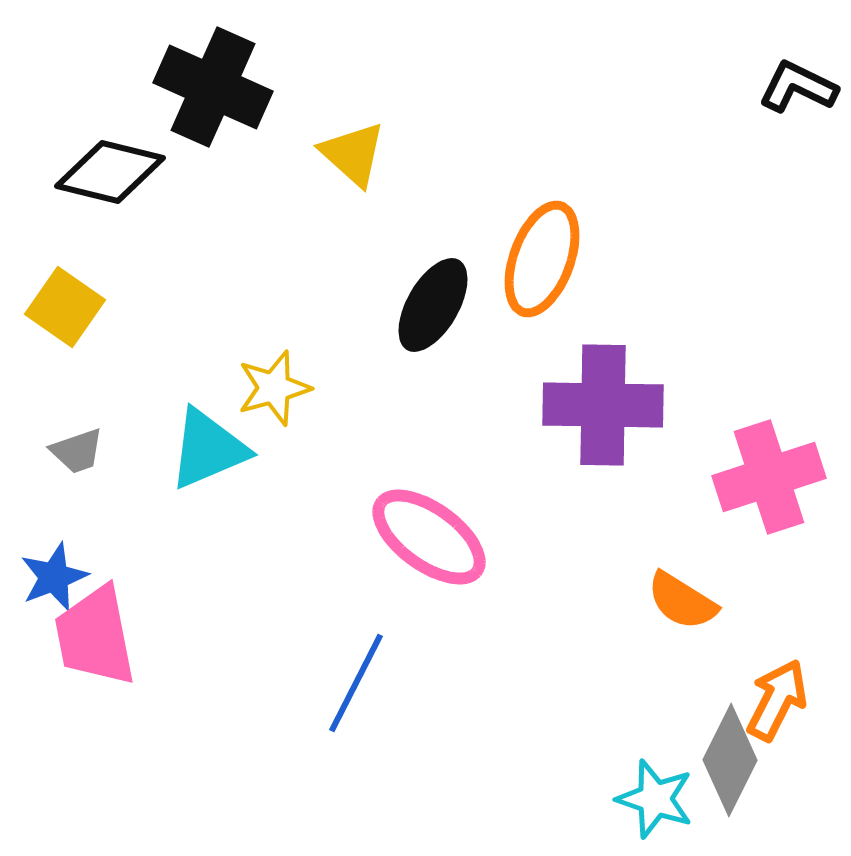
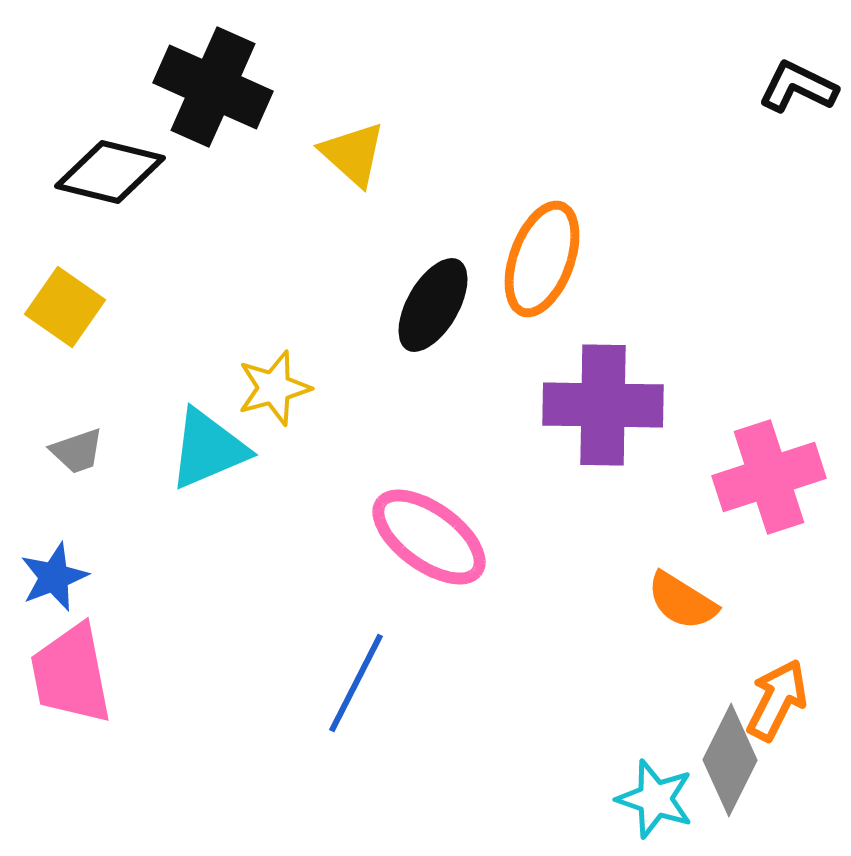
pink trapezoid: moved 24 px left, 38 px down
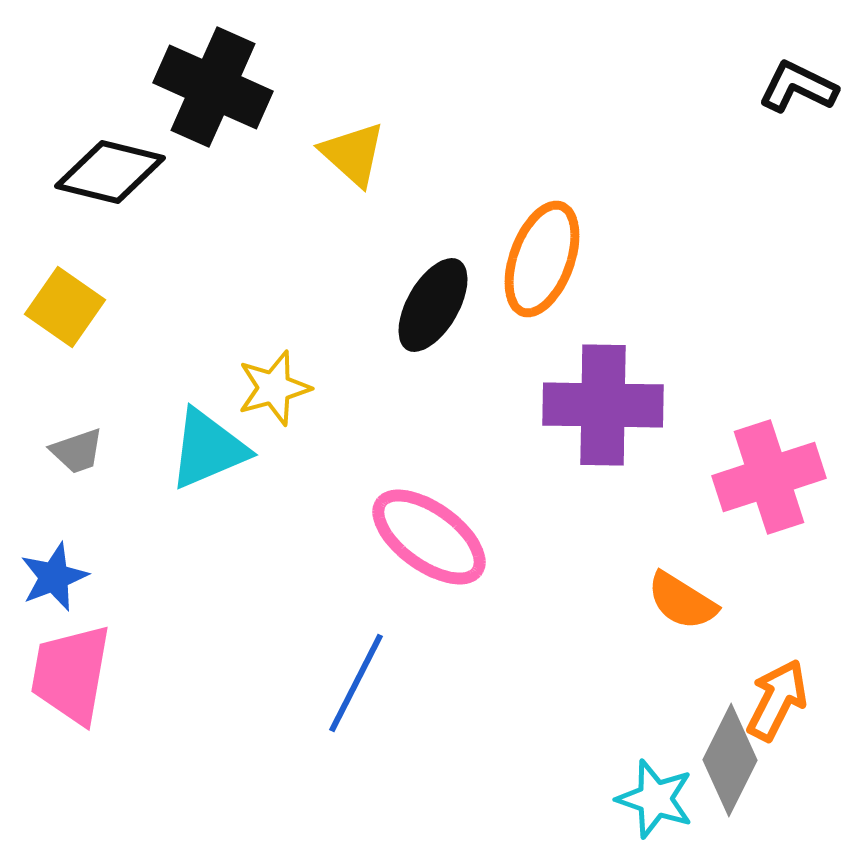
pink trapezoid: rotated 21 degrees clockwise
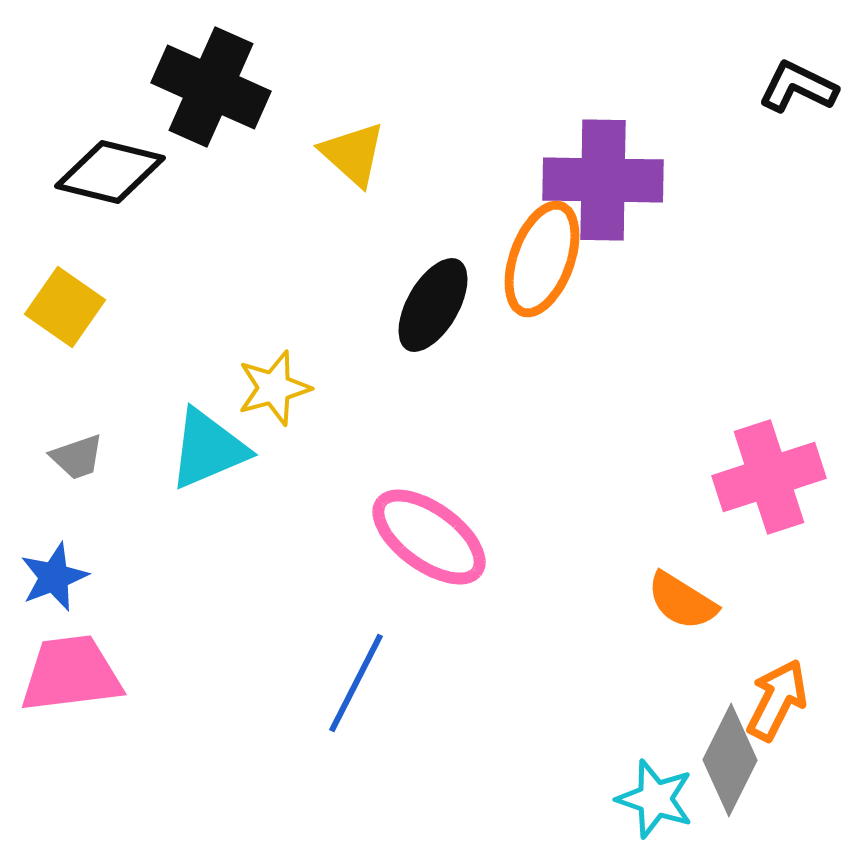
black cross: moved 2 px left
purple cross: moved 225 px up
gray trapezoid: moved 6 px down
pink trapezoid: rotated 73 degrees clockwise
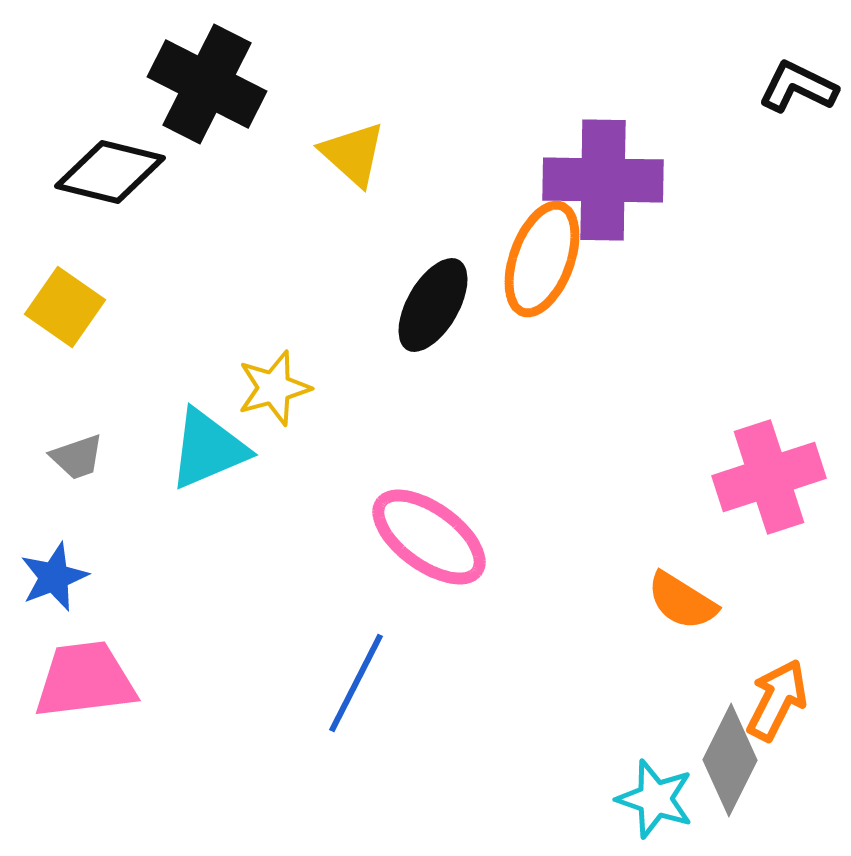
black cross: moved 4 px left, 3 px up; rotated 3 degrees clockwise
pink trapezoid: moved 14 px right, 6 px down
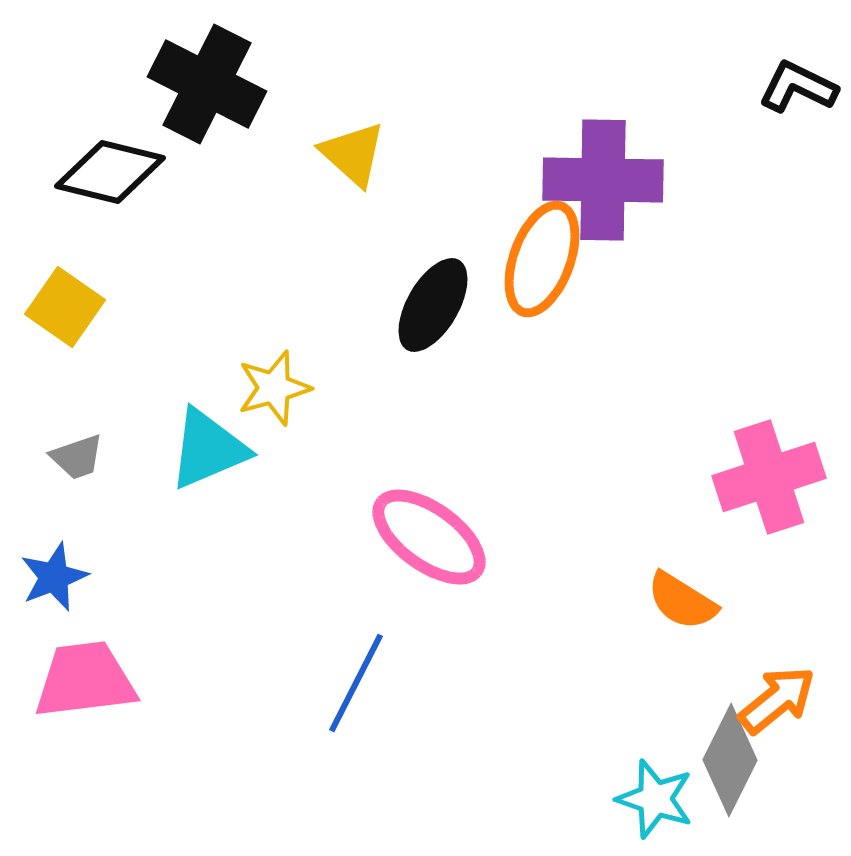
orange arrow: rotated 24 degrees clockwise
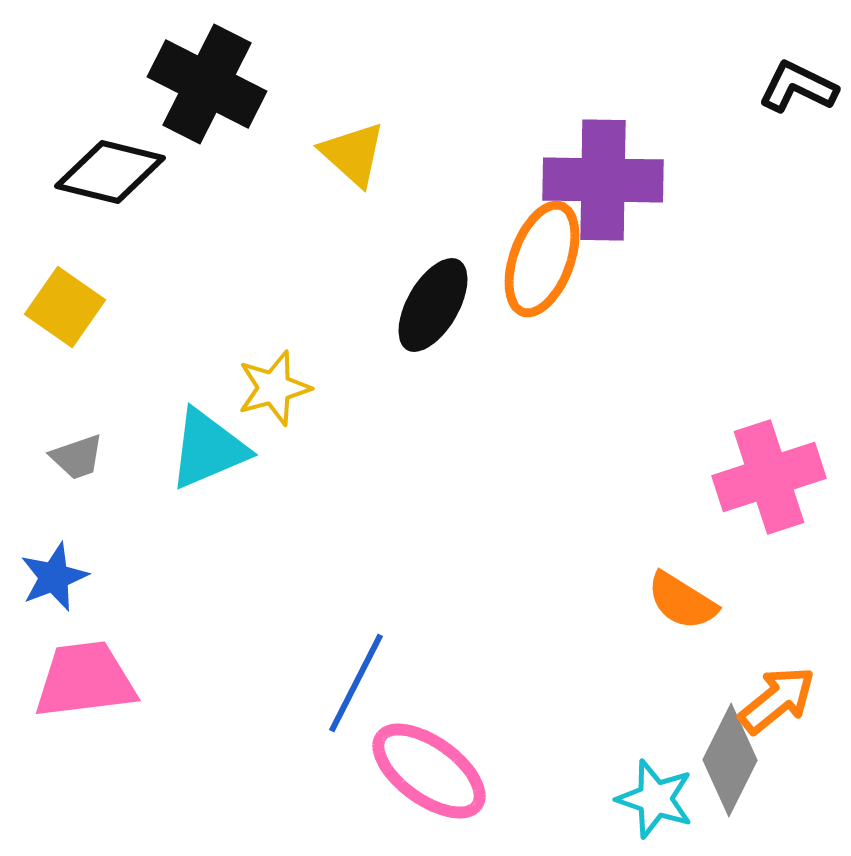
pink ellipse: moved 234 px down
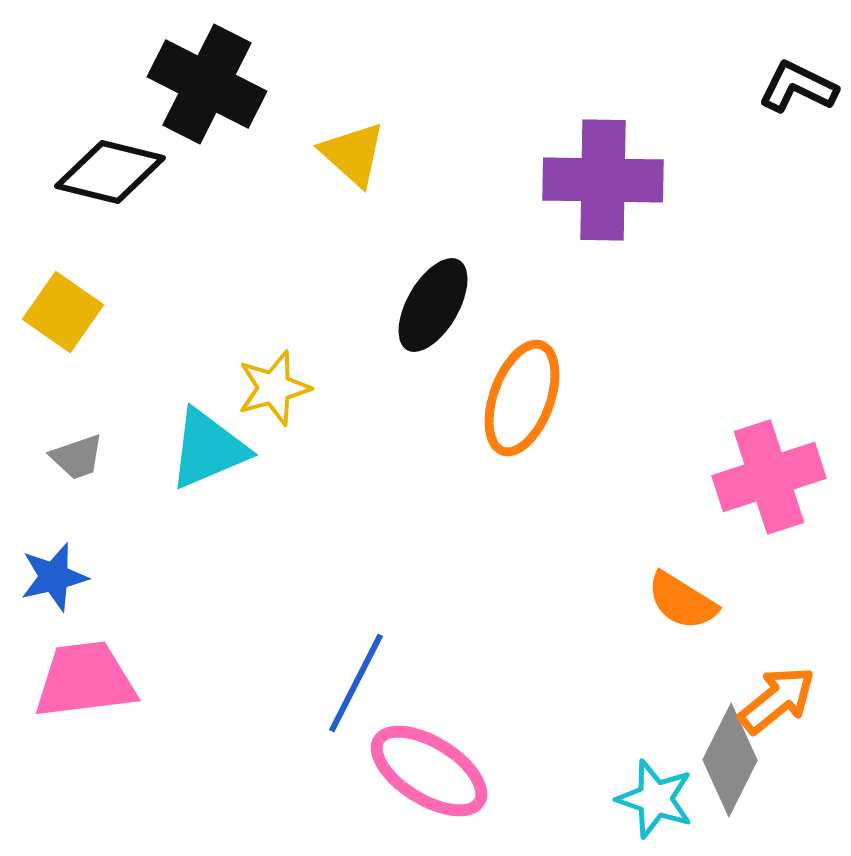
orange ellipse: moved 20 px left, 139 px down
yellow square: moved 2 px left, 5 px down
blue star: rotated 8 degrees clockwise
pink ellipse: rotated 4 degrees counterclockwise
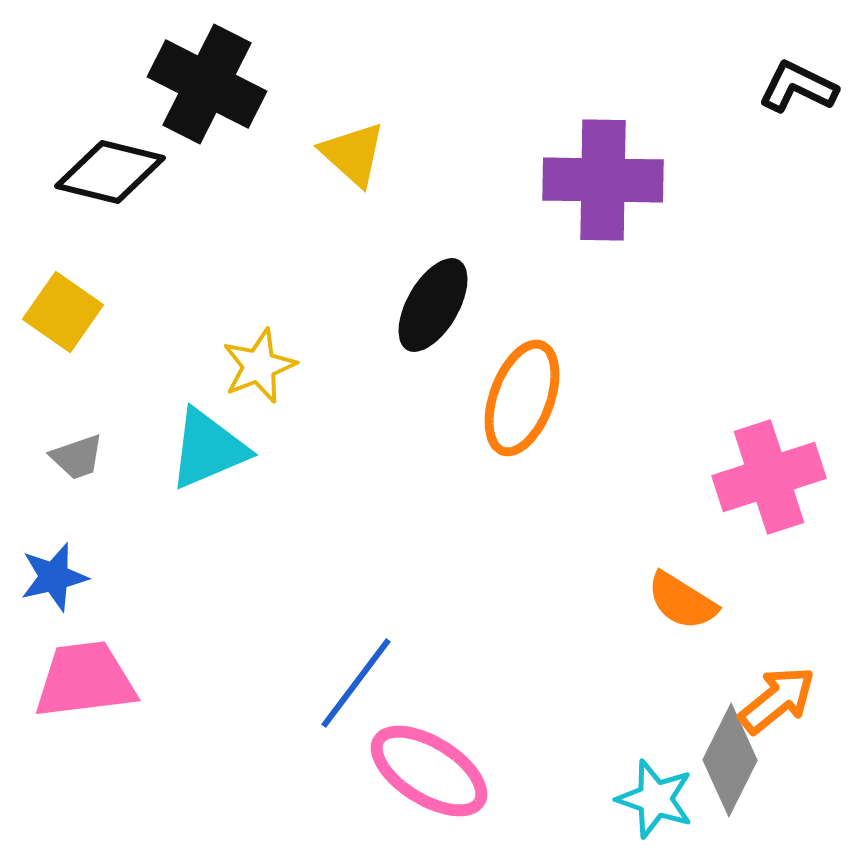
yellow star: moved 15 px left, 22 px up; rotated 6 degrees counterclockwise
blue line: rotated 10 degrees clockwise
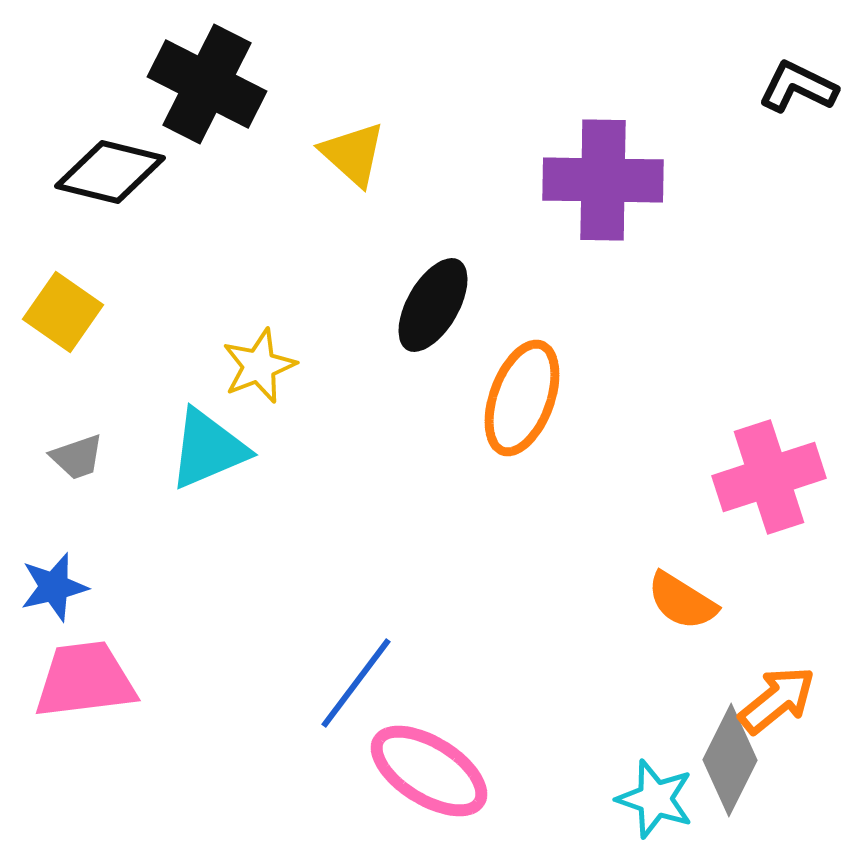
blue star: moved 10 px down
